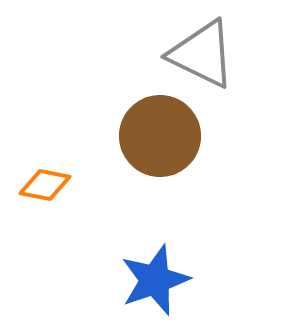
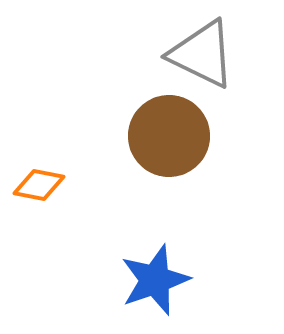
brown circle: moved 9 px right
orange diamond: moved 6 px left
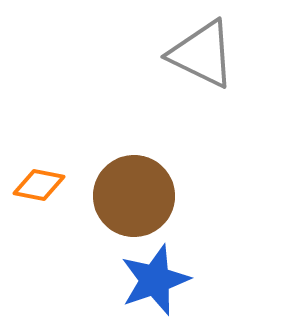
brown circle: moved 35 px left, 60 px down
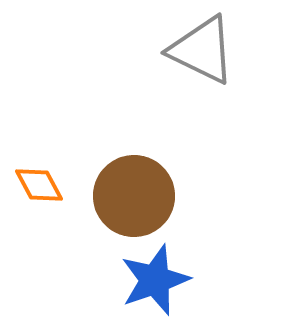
gray triangle: moved 4 px up
orange diamond: rotated 51 degrees clockwise
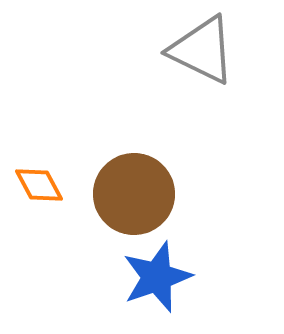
brown circle: moved 2 px up
blue star: moved 2 px right, 3 px up
